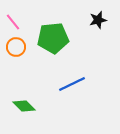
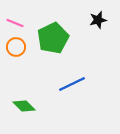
pink line: moved 2 px right, 1 px down; rotated 30 degrees counterclockwise
green pentagon: rotated 20 degrees counterclockwise
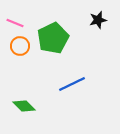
orange circle: moved 4 px right, 1 px up
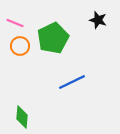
black star: rotated 30 degrees clockwise
blue line: moved 2 px up
green diamond: moved 2 px left, 11 px down; rotated 50 degrees clockwise
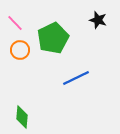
pink line: rotated 24 degrees clockwise
orange circle: moved 4 px down
blue line: moved 4 px right, 4 px up
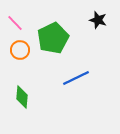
green diamond: moved 20 px up
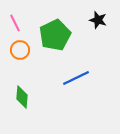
pink line: rotated 18 degrees clockwise
green pentagon: moved 2 px right, 3 px up
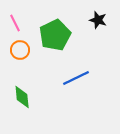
green diamond: rotated 10 degrees counterclockwise
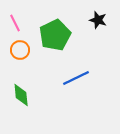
green diamond: moved 1 px left, 2 px up
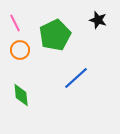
blue line: rotated 16 degrees counterclockwise
